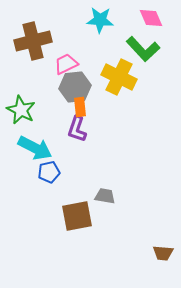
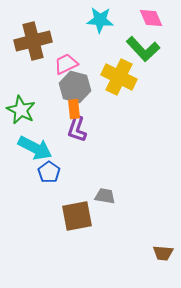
gray hexagon: rotated 20 degrees clockwise
orange rectangle: moved 6 px left, 2 px down
blue pentagon: rotated 25 degrees counterclockwise
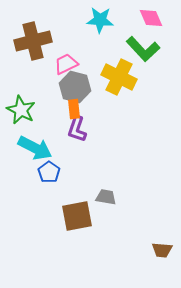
gray trapezoid: moved 1 px right, 1 px down
brown trapezoid: moved 1 px left, 3 px up
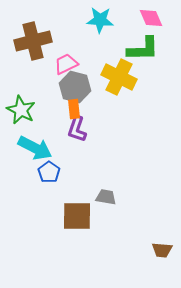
green L-shape: rotated 48 degrees counterclockwise
brown square: rotated 12 degrees clockwise
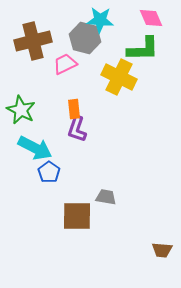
pink trapezoid: moved 1 px left
gray hexagon: moved 10 px right, 49 px up
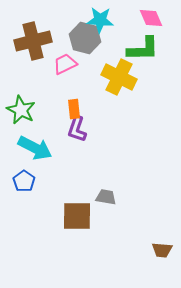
blue pentagon: moved 25 px left, 9 px down
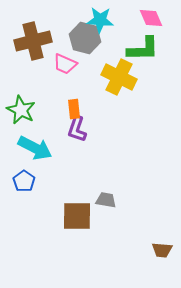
pink trapezoid: rotated 130 degrees counterclockwise
gray trapezoid: moved 3 px down
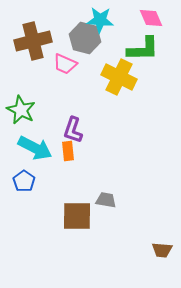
orange rectangle: moved 6 px left, 42 px down
purple L-shape: moved 4 px left, 1 px down
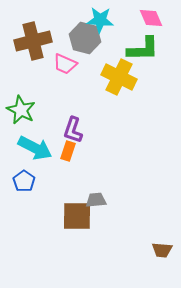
orange rectangle: rotated 24 degrees clockwise
gray trapezoid: moved 10 px left; rotated 15 degrees counterclockwise
